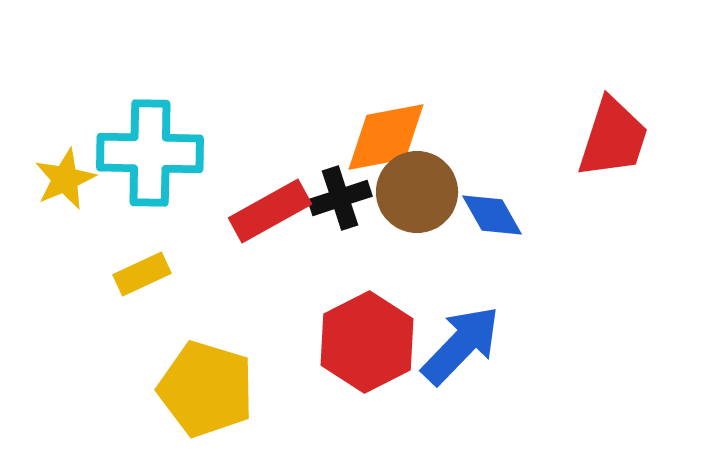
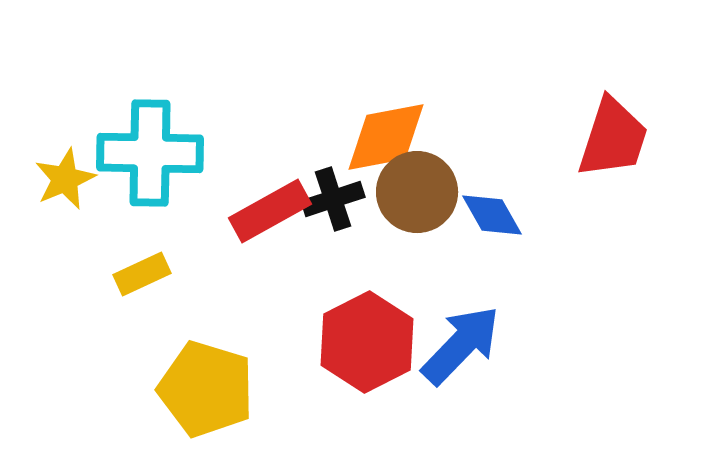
black cross: moved 7 px left, 1 px down
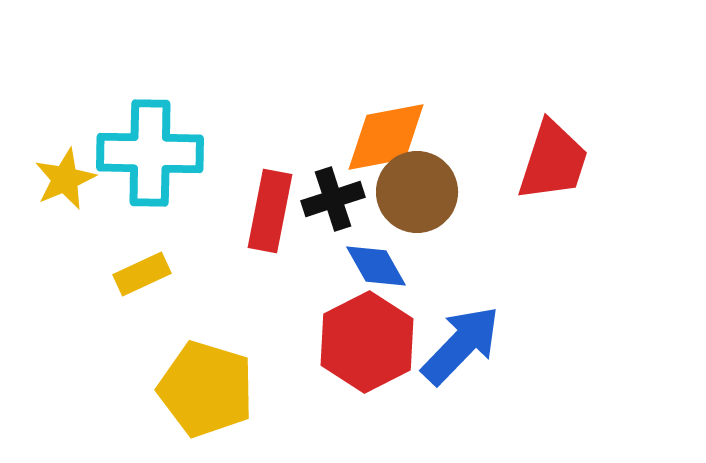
red trapezoid: moved 60 px left, 23 px down
red rectangle: rotated 50 degrees counterclockwise
blue diamond: moved 116 px left, 51 px down
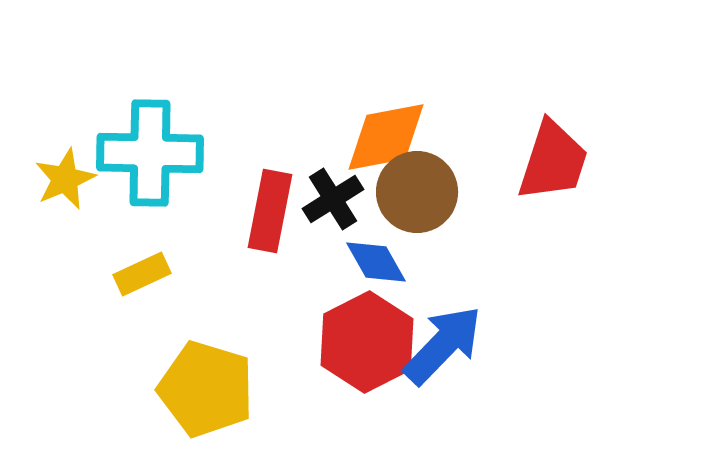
black cross: rotated 14 degrees counterclockwise
blue diamond: moved 4 px up
blue arrow: moved 18 px left
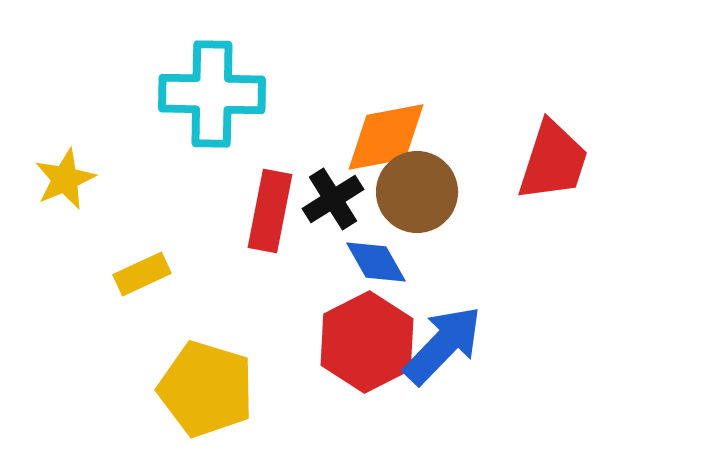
cyan cross: moved 62 px right, 59 px up
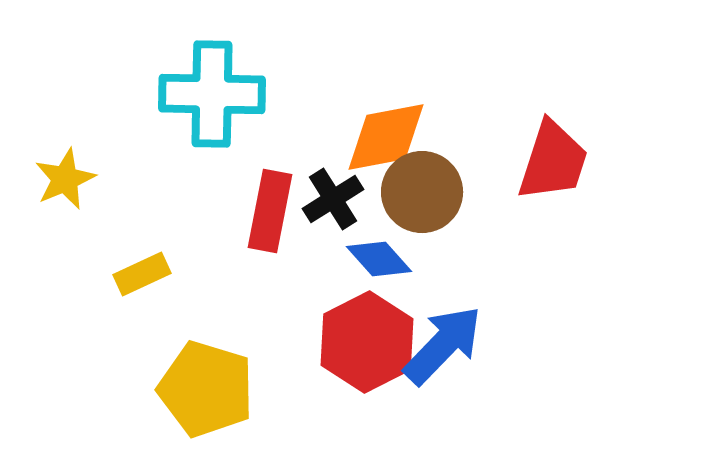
brown circle: moved 5 px right
blue diamond: moved 3 px right, 3 px up; rotated 12 degrees counterclockwise
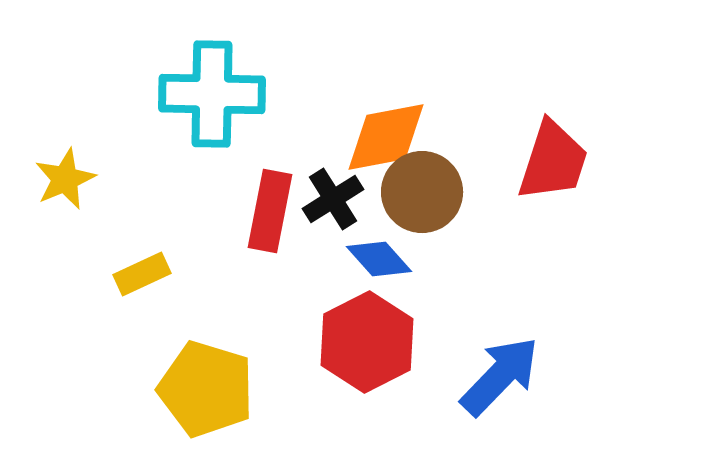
blue arrow: moved 57 px right, 31 px down
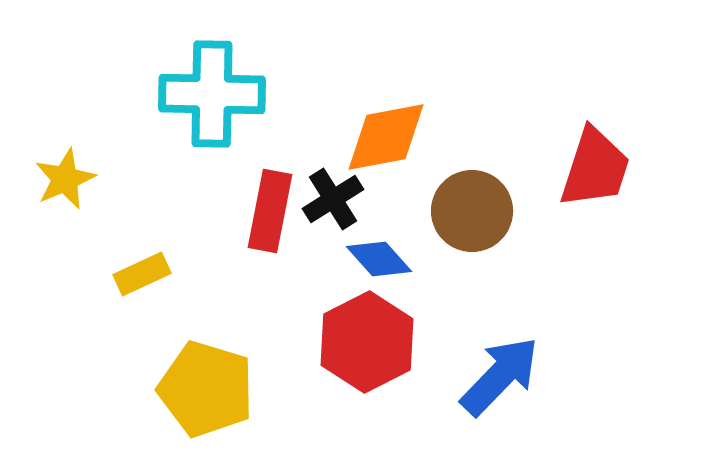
red trapezoid: moved 42 px right, 7 px down
brown circle: moved 50 px right, 19 px down
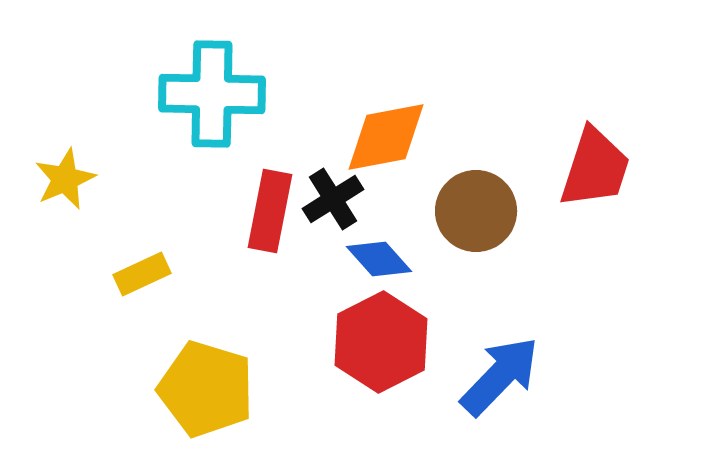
brown circle: moved 4 px right
red hexagon: moved 14 px right
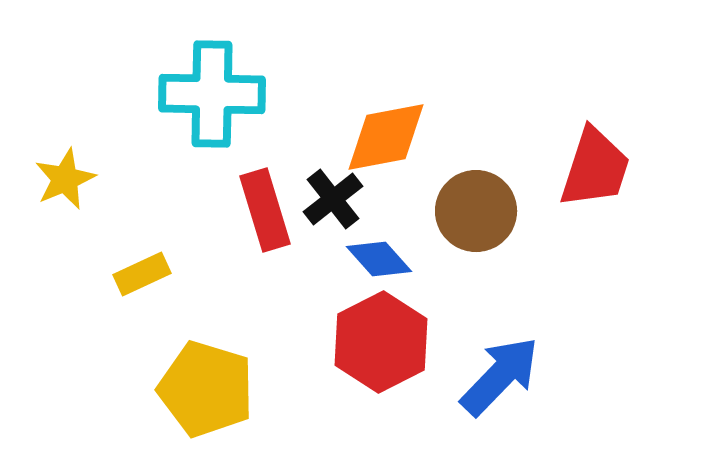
black cross: rotated 6 degrees counterclockwise
red rectangle: moved 5 px left, 1 px up; rotated 28 degrees counterclockwise
